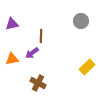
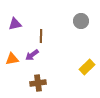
purple triangle: moved 3 px right
purple arrow: moved 2 px down
brown cross: rotated 35 degrees counterclockwise
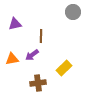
gray circle: moved 8 px left, 9 px up
yellow rectangle: moved 23 px left, 1 px down
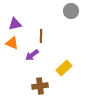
gray circle: moved 2 px left, 1 px up
orange triangle: moved 16 px up; rotated 32 degrees clockwise
brown cross: moved 2 px right, 3 px down
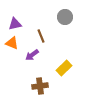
gray circle: moved 6 px left, 6 px down
brown line: rotated 24 degrees counterclockwise
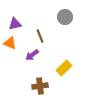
brown line: moved 1 px left
orange triangle: moved 2 px left
